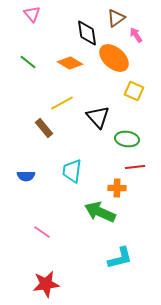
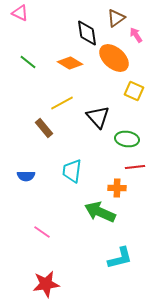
pink triangle: moved 12 px left, 1 px up; rotated 24 degrees counterclockwise
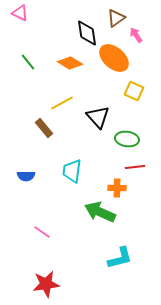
green line: rotated 12 degrees clockwise
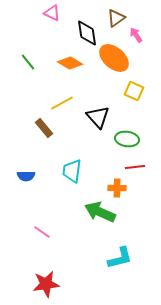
pink triangle: moved 32 px right
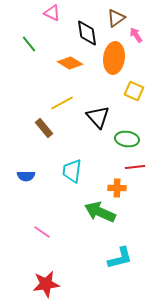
orange ellipse: rotated 56 degrees clockwise
green line: moved 1 px right, 18 px up
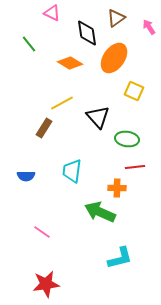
pink arrow: moved 13 px right, 8 px up
orange ellipse: rotated 28 degrees clockwise
brown rectangle: rotated 72 degrees clockwise
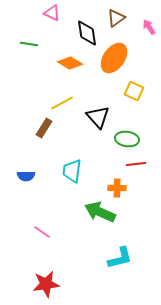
green line: rotated 42 degrees counterclockwise
red line: moved 1 px right, 3 px up
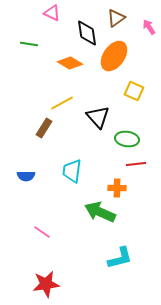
orange ellipse: moved 2 px up
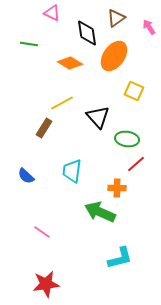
red line: rotated 36 degrees counterclockwise
blue semicircle: rotated 42 degrees clockwise
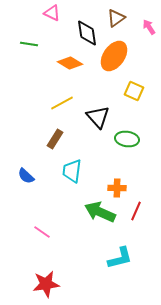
brown rectangle: moved 11 px right, 11 px down
red line: moved 47 px down; rotated 24 degrees counterclockwise
